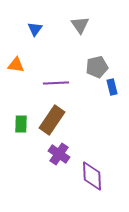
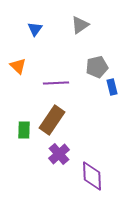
gray triangle: rotated 30 degrees clockwise
orange triangle: moved 2 px right, 1 px down; rotated 36 degrees clockwise
green rectangle: moved 3 px right, 6 px down
purple cross: rotated 15 degrees clockwise
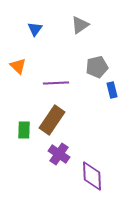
blue rectangle: moved 3 px down
purple cross: rotated 15 degrees counterclockwise
